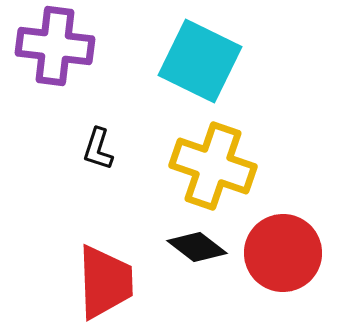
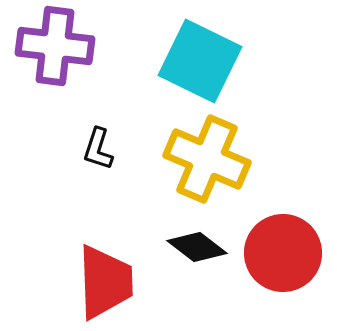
yellow cross: moved 6 px left, 7 px up; rotated 4 degrees clockwise
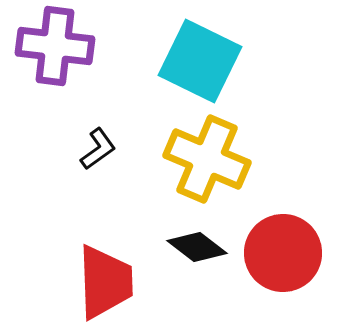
black L-shape: rotated 144 degrees counterclockwise
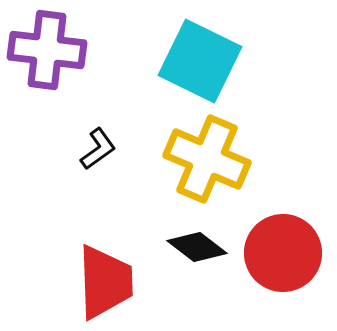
purple cross: moved 8 px left, 4 px down
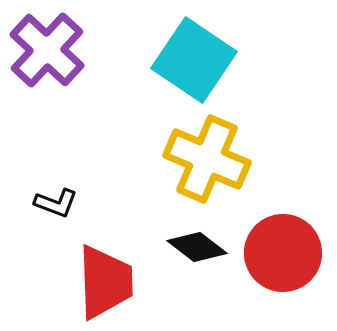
purple cross: rotated 36 degrees clockwise
cyan square: moved 6 px left, 1 px up; rotated 8 degrees clockwise
black L-shape: moved 42 px left, 54 px down; rotated 57 degrees clockwise
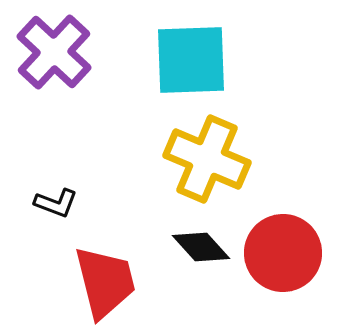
purple cross: moved 7 px right, 2 px down
cyan square: moved 3 px left; rotated 36 degrees counterclockwise
black diamond: moved 4 px right; rotated 10 degrees clockwise
red trapezoid: rotated 12 degrees counterclockwise
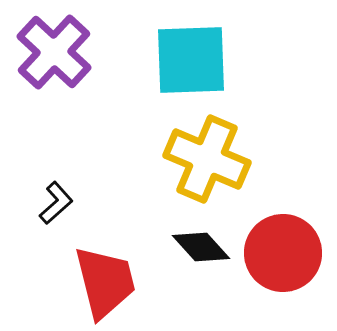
black L-shape: rotated 63 degrees counterclockwise
